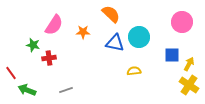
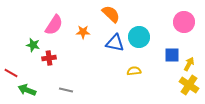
pink circle: moved 2 px right
red line: rotated 24 degrees counterclockwise
gray line: rotated 32 degrees clockwise
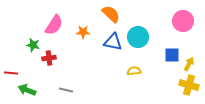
pink circle: moved 1 px left, 1 px up
cyan circle: moved 1 px left
blue triangle: moved 2 px left, 1 px up
red line: rotated 24 degrees counterclockwise
yellow cross: rotated 18 degrees counterclockwise
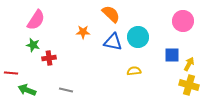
pink semicircle: moved 18 px left, 5 px up
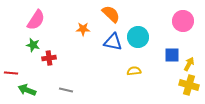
orange star: moved 3 px up
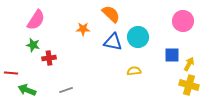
gray line: rotated 32 degrees counterclockwise
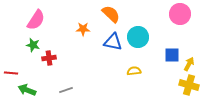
pink circle: moved 3 px left, 7 px up
